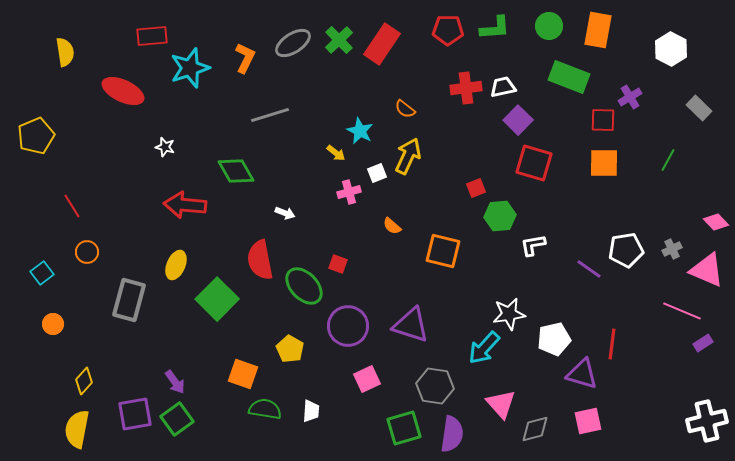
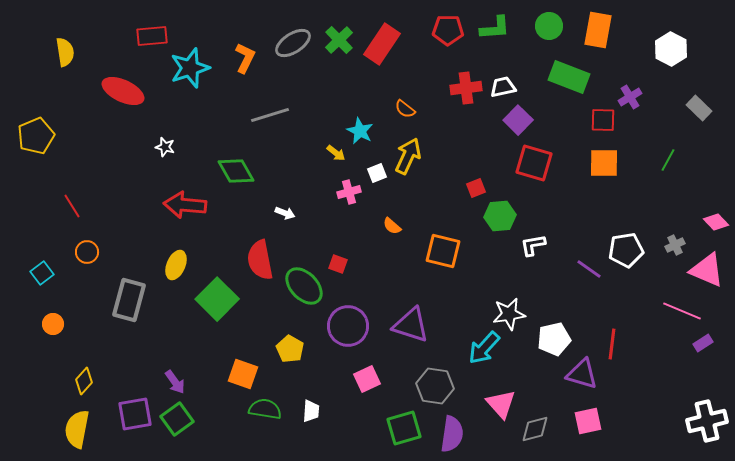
gray cross at (672, 249): moved 3 px right, 4 px up
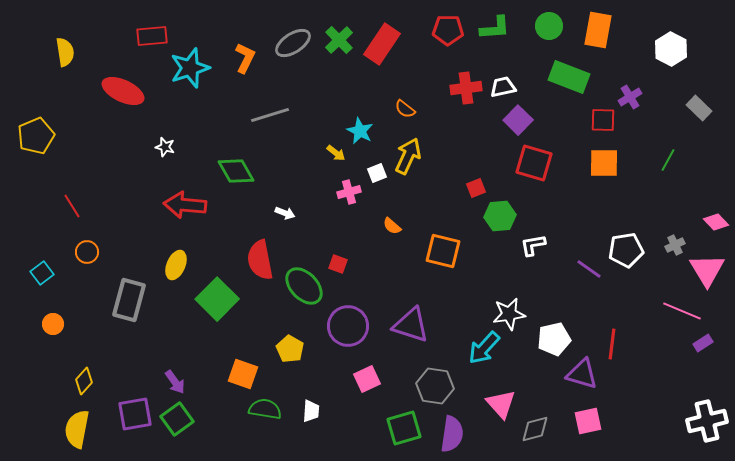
pink triangle at (707, 270): rotated 36 degrees clockwise
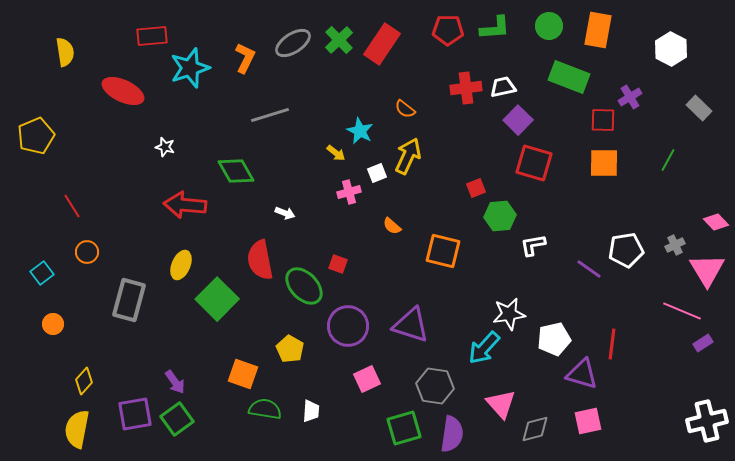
yellow ellipse at (176, 265): moved 5 px right
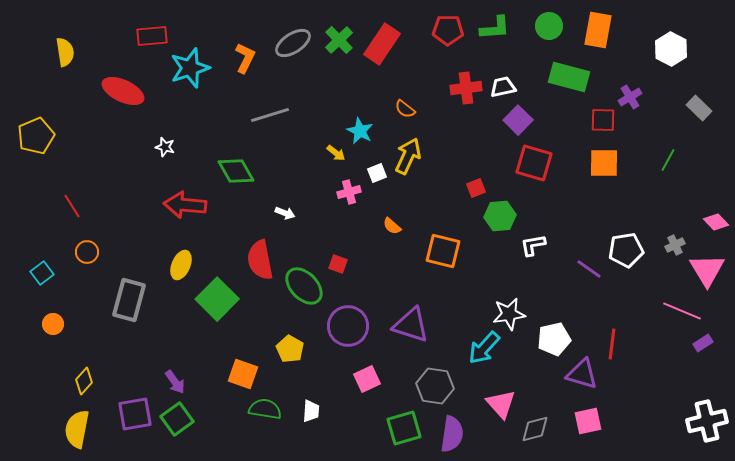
green rectangle at (569, 77): rotated 6 degrees counterclockwise
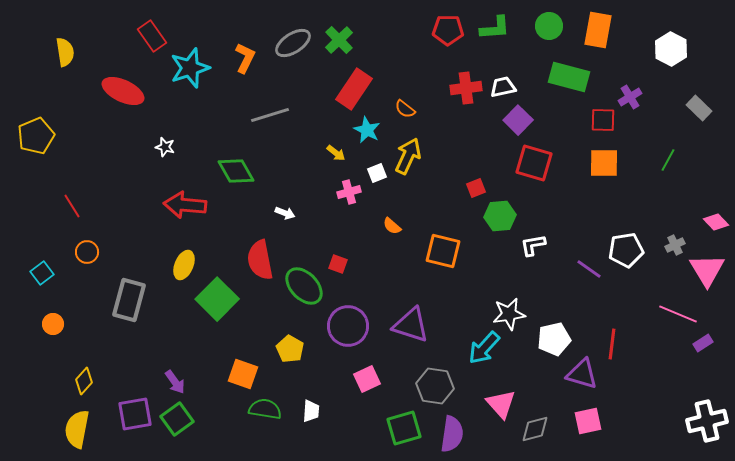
red rectangle at (152, 36): rotated 60 degrees clockwise
red rectangle at (382, 44): moved 28 px left, 45 px down
cyan star at (360, 131): moved 7 px right, 1 px up
yellow ellipse at (181, 265): moved 3 px right
pink line at (682, 311): moved 4 px left, 3 px down
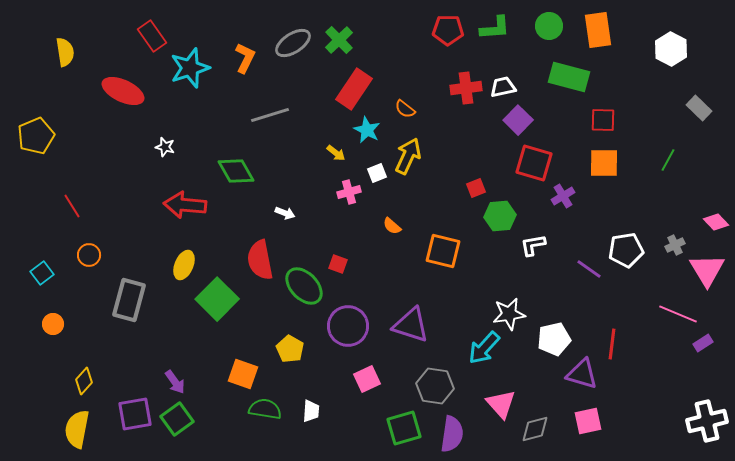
orange rectangle at (598, 30): rotated 18 degrees counterclockwise
purple cross at (630, 97): moved 67 px left, 99 px down
orange circle at (87, 252): moved 2 px right, 3 px down
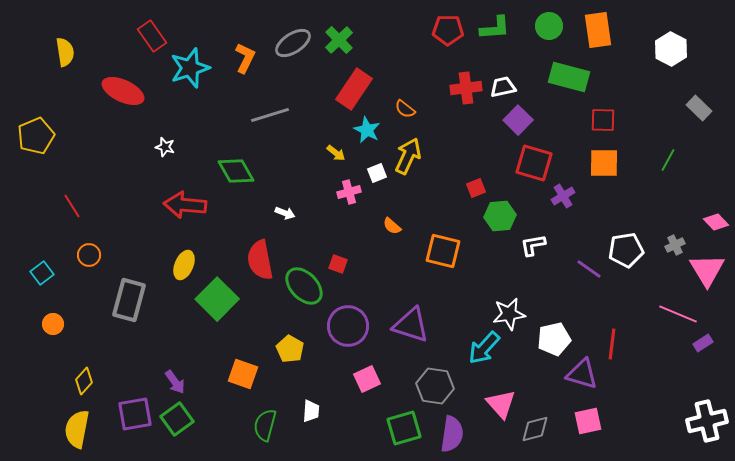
green semicircle at (265, 409): moved 16 px down; rotated 84 degrees counterclockwise
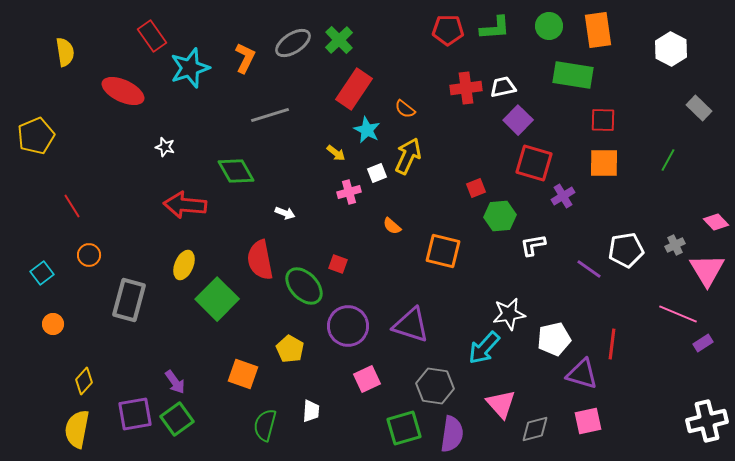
green rectangle at (569, 77): moved 4 px right, 2 px up; rotated 6 degrees counterclockwise
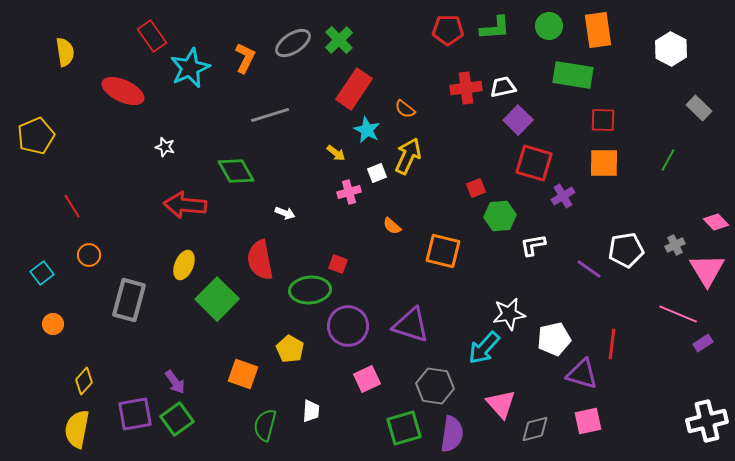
cyan star at (190, 68): rotated 6 degrees counterclockwise
green ellipse at (304, 286): moved 6 px right, 4 px down; rotated 51 degrees counterclockwise
